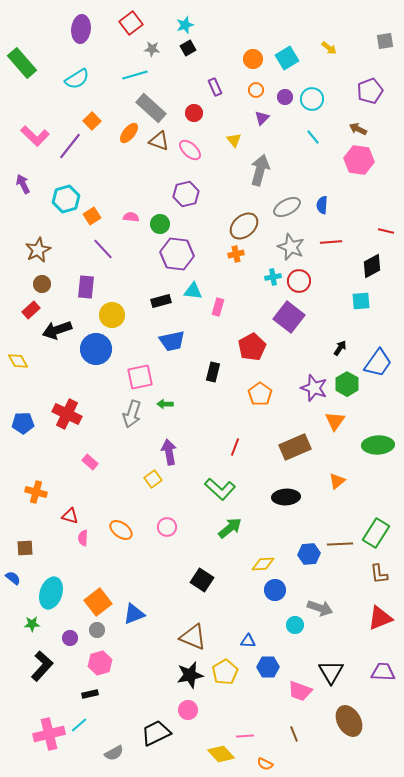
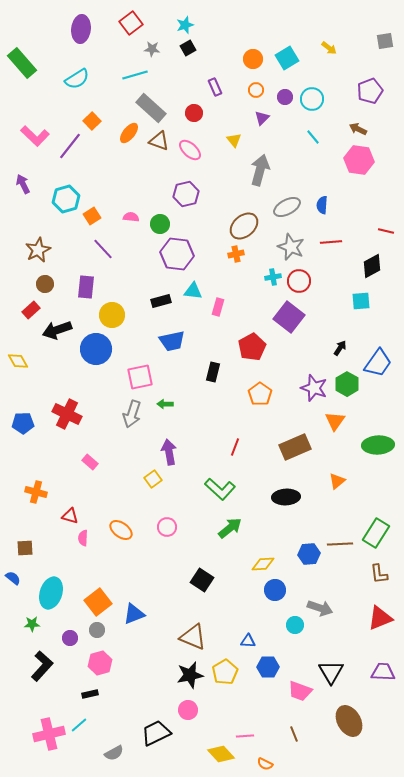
brown circle at (42, 284): moved 3 px right
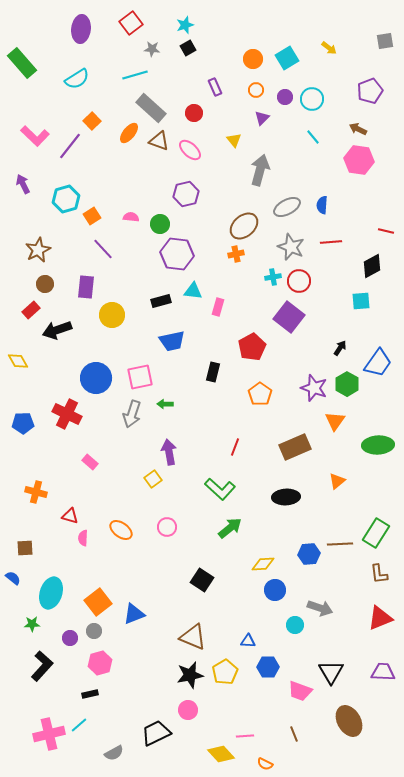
blue circle at (96, 349): moved 29 px down
gray circle at (97, 630): moved 3 px left, 1 px down
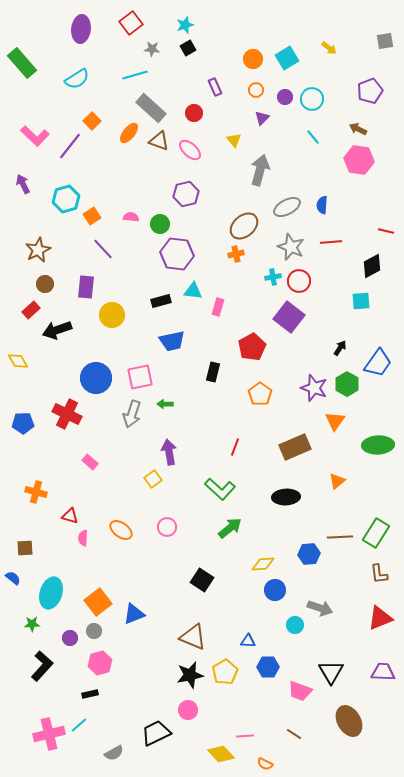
brown line at (340, 544): moved 7 px up
brown line at (294, 734): rotated 35 degrees counterclockwise
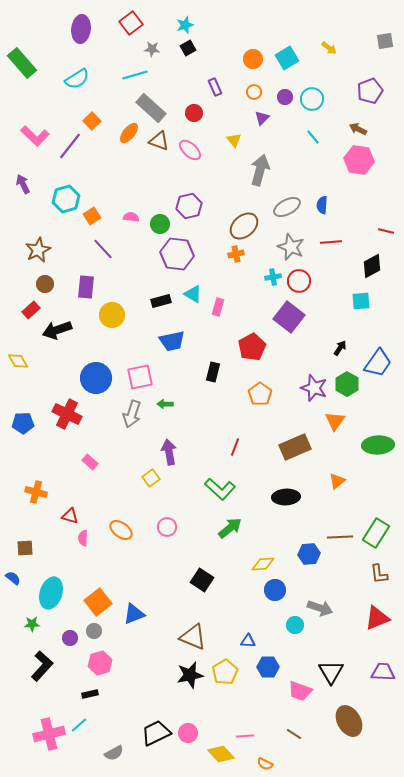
orange circle at (256, 90): moved 2 px left, 2 px down
purple hexagon at (186, 194): moved 3 px right, 12 px down
cyan triangle at (193, 291): moved 3 px down; rotated 24 degrees clockwise
yellow square at (153, 479): moved 2 px left, 1 px up
red triangle at (380, 618): moved 3 px left
pink circle at (188, 710): moved 23 px down
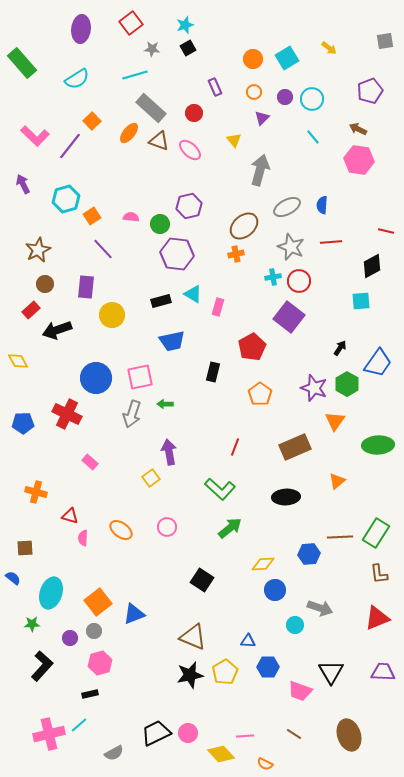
brown ellipse at (349, 721): moved 14 px down; rotated 12 degrees clockwise
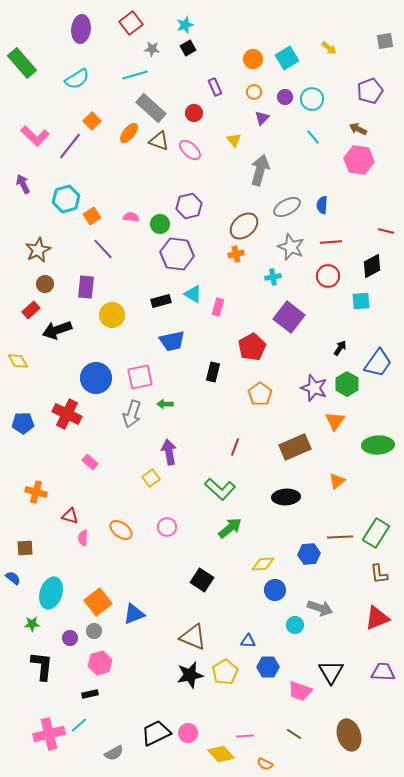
red circle at (299, 281): moved 29 px right, 5 px up
black L-shape at (42, 666): rotated 36 degrees counterclockwise
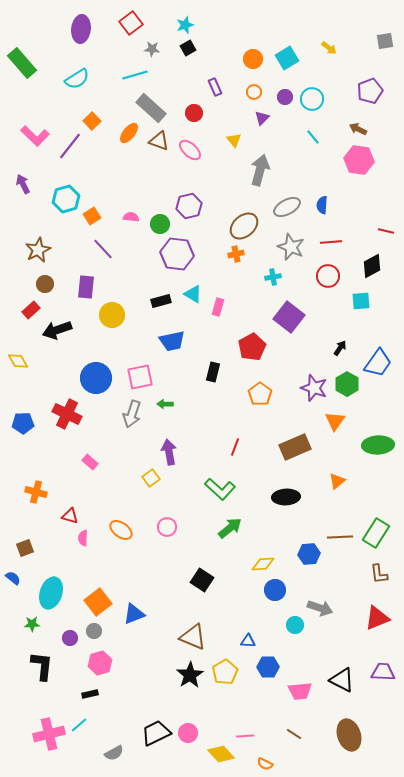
brown square at (25, 548): rotated 18 degrees counterclockwise
black triangle at (331, 672): moved 11 px right, 8 px down; rotated 32 degrees counterclockwise
black star at (190, 675): rotated 20 degrees counterclockwise
pink trapezoid at (300, 691): rotated 25 degrees counterclockwise
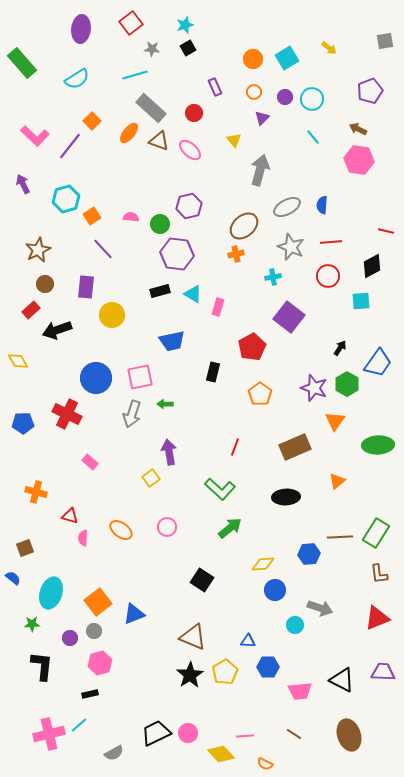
black rectangle at (161, 301): moved 1 px left, 10 px up
